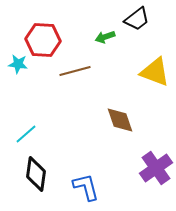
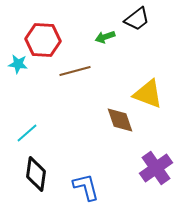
yellow triangle: moved 7 px left, 22 px down
cyan line: moved 1 px right, 1 px up
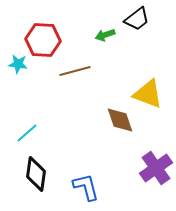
green arrow: moved 2 px up
